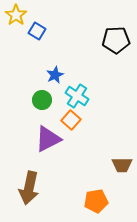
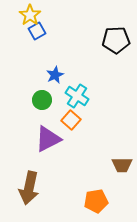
yellow star: moved 14 px right
blue square: rotated 30 degrees clockwise
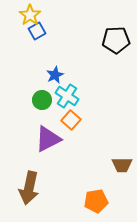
cyan cross: moved 10 px left
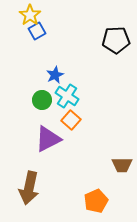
orange pentagon: rotated 15 degrees counterclockwise
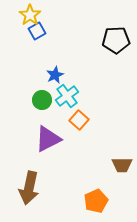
cyan cross: rotated 20 degrees clockwise
orange square: moved 8 px right
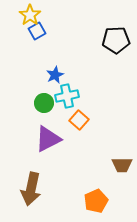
cyan cross: rotated 25 degrees clockwise
green circle: moved 2 px right, 3 px down
brown arrow: moved 2 px right, 1 px down
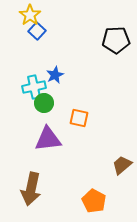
blue square: rotated 18 degrees counterclockwise
cyan cross: moved 33 px left, 9 px up
orange square: moved 2 px up; rotated 30 degrees counterclockwise
purple triangle: rotated 20 degrees clockwise
brown trapezoid: rotated 140 degrees clockwise
orange pentagon: moved 2 px left; rotated 20 degrees counterclockwise
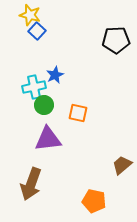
yellow star: rotated 20 degrees counterclockwise
green circle: moved 2 px down
orange square: moved 1 px left, 5 px up
brown arrow: moved 5 px up; rotated 8 degrees clockwise
orange pentagon: rotated 15 degrees counterclockwise
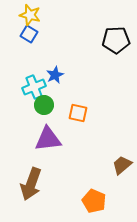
blue square: moved 8 px left, 3 px down; rotated 12 degrees counterclockwise
cyan cross: rotated 10 degrees counterclockwise
orange pentagon: rotated 10 degrees clockwise
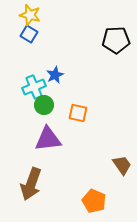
brown trapezoid: rotated 95 degrees clockwise
